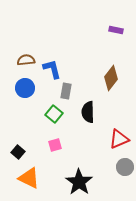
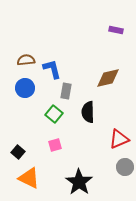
brown diamond: moved 3 px left; rotated 40 degrees clockwise
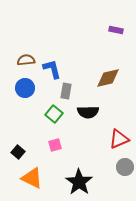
black semicircle: rotated 90 degrees counterclockwise
orange triangle: moved 3 px right
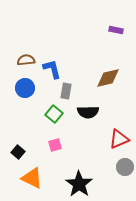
black star: moved 2 px down
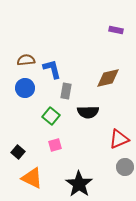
green square: moved 3 px left, 2 px down
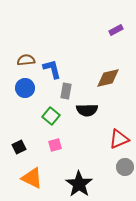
purple rectangle: rotated 40 degrees counterclockwise
black semicircle: moved 1 px left, 2 px up
black square: moved 1 px right, 5 px up; rotated 24 degrees clockwise
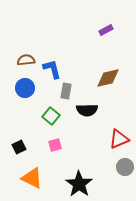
purple rectangle: moved 10 px left
